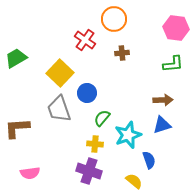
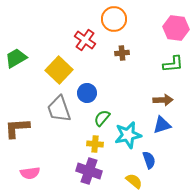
yellow square: moved 1 px left, 3 px up
cyan star: rotated 8 degrees clockwise
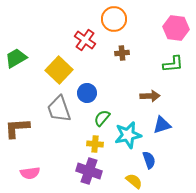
brown arrow: moved 13 px left, 4 px up
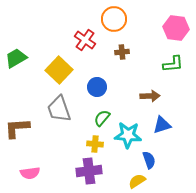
brown cross: moved 1 px up
blue circle: moved 10 px right, 6 px up
cyan star: rotated 16 degrees clockwise
purple cross: rotated 25 degrees counterclockwise
yellow semicircle: moved 3 px right; rotated 72 degrees counterclockwise
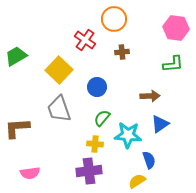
green trapezoid: moved 2 px up
blue triangle: moved 2 px left, 1 px up; rotated 18 degrees counterclockwise
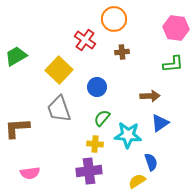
blue triangle: moved 1 px up
blue semicircle: moved 2 px right, 2 px down
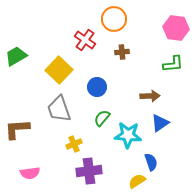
brown L-shape: moved 1 px down
yellow cross: moved 21 px left; rotated 28 degrees counterclockwise
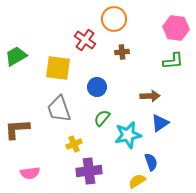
green L-shape: moved 3 px up
yellow square: moved 1 px left, 2 px up; rotated 36 degrees counterclockwise
cyan star: rotated 16 degrees counterclockwise
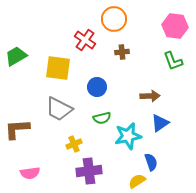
pink hexagon: moved 1 px left, 2 px up
green L-shape: rotated 75 degrees clockwise
gray trapezoid: rotated 44 degrees counterclockwise
green semicircle: rotated 144 degrees counterclockwise
cyan star: moved 1 px down
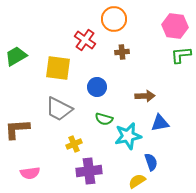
green L-shape: moved 8 px right, 6 px up; rotated 105 degrees clockwise
brown arrow: moved 5 px left
green semicircle: moved 2 px right, 1 px down; rotated 30 degrees clockwise
blue triangle: rotated 24 degrees clockwise
